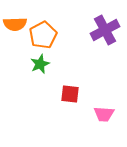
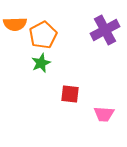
green star: moved 1 px right, 1 px up
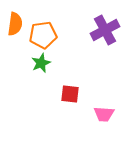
orange semicircle: rotated 80 degrees counterclockwise
orange pentagon: rotated 20 degrees clockwise
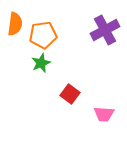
red square: rotated 30 degrees clockwise
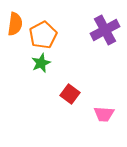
orange pentagon: rotated 20 degrees counterclockwise
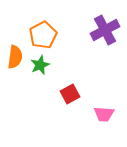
orange semicircle: moved 33 px down
green star: moved 1 px left, 2 px down
red square: rotated 24 degrees clockwise
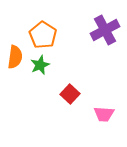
orange pentagon: rotated 12 degrees counterclockwise
red square: rotated 18 degrees counterclockwise
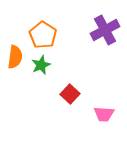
green star: moved 1 px right
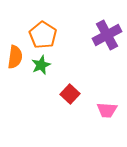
purple cross: moved 2 px right, 5 px down
pink trapezoid: moved 3 px right, 4 px up
